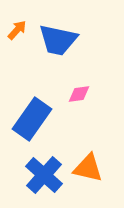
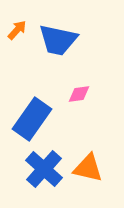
blue cross: moved 6 px up
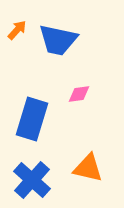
blue rectangle: rotated 18 degrees counterclockwise
blue cross: moved 12 px left, 11 px down
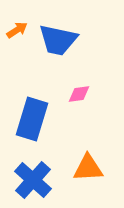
orange arrow: rotated 15 degrees clockwise
orange triangle: rotated 16 degrees counterclockwise
blue cross: moved 1 px right
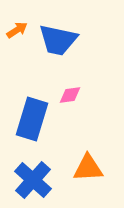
pink diamond: moved 9 px left, 1 px down
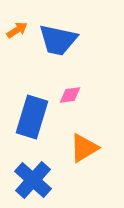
blue rectangle: moved 2 px up
orange triangle: moved 4 px left, 20 px up; rotated 28 degrees counterclockwise
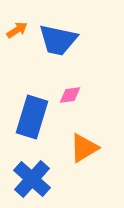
blue cross: moved 1 px left, 1 px up
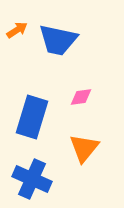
pink diamond: moved 11 px right, 2 px down
orange triangle: rotated 20 degrees counterclockwise
blue cross: rotated 18 degrees counterclockwise
